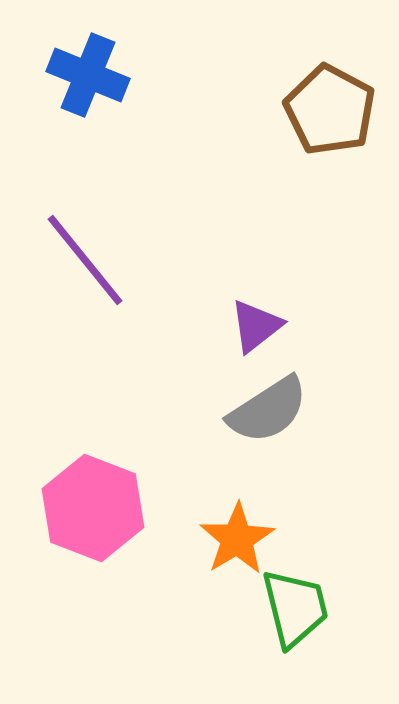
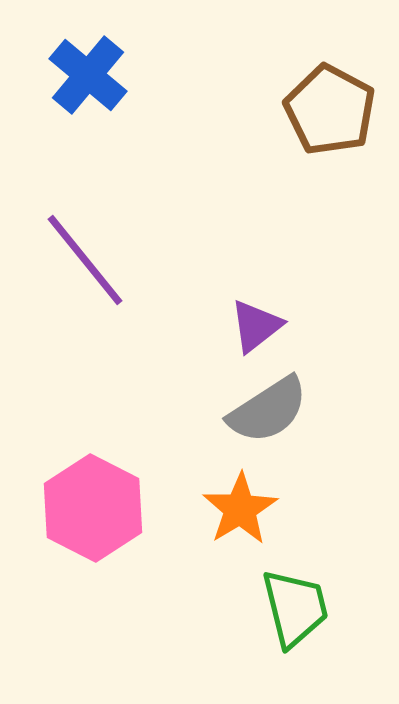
blue cross: rotated 18 degrees clockwise
pink hexagon: rotated 6 degrees clockwise
orange star: moved 3 px right, 30 px up
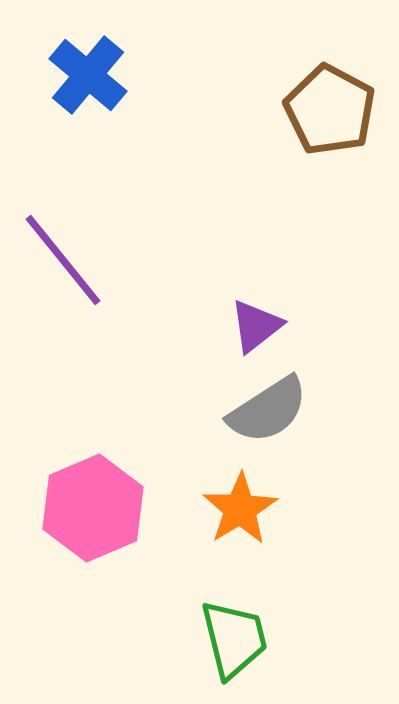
purple line: moved 22 px left
pink hexagon: rotated 10 degrees clockwise
green trapezoid: moved 61 px left, 31 px down
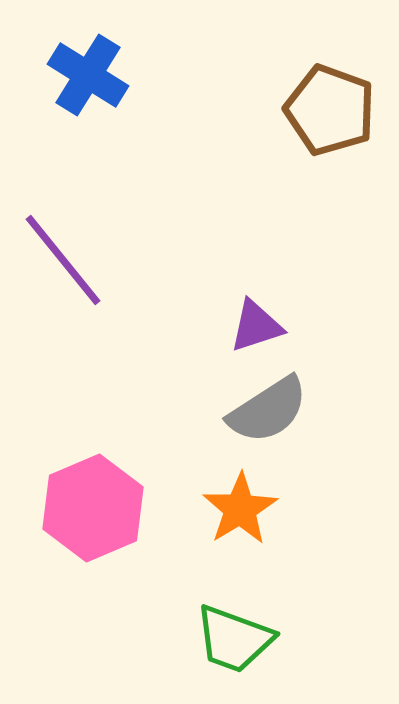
blue cross: rotated 8 degrees counterclockwise
brown pentagon: rotated 8 degrees counterclockwise
purple triangle: rotated 20 degrees clockwise
green trapezoid: rotated 124 degrees clockwise
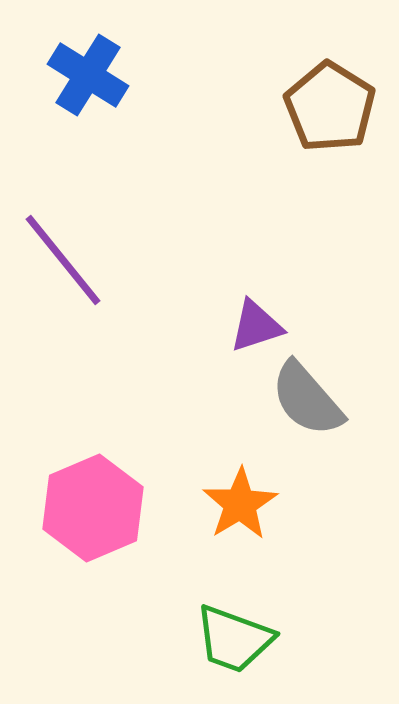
brown pentagon: moved 3 px up; rotated 12 degrees clockwise
gray semicircle: moved 39 px right, 11 px up; rotated 82 degrees clockwise
orange star: moved 5 px up
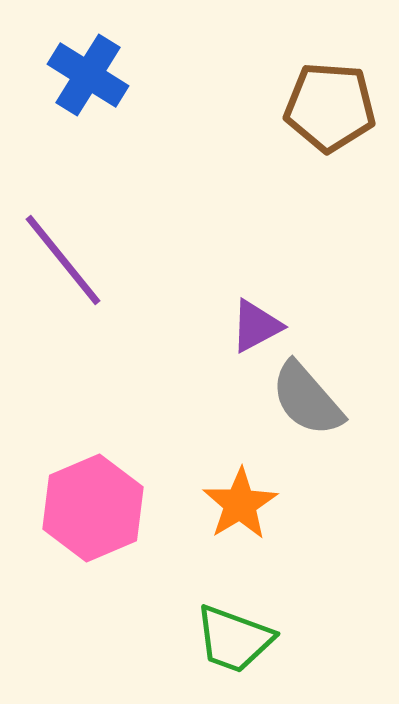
brown pentagon: rotated 28 degrees counterclockwise
purple triangle: rotated 10 degrees counterclockwise
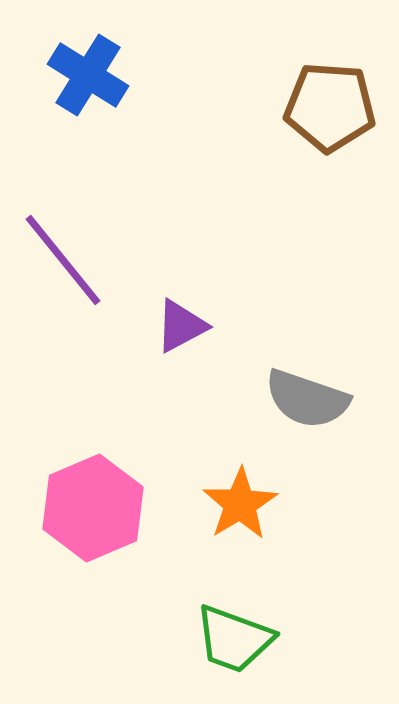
purple triangle: moved 75 px left
gray semicircle: rotated 30 degrees counterclockwise
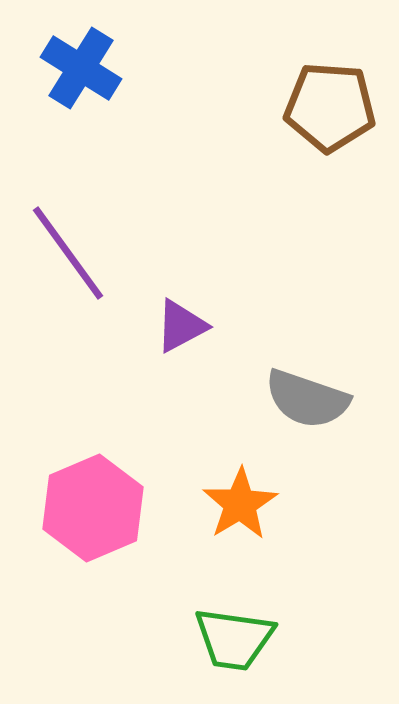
blue cross: moved 7 px left, 7 px up
purple line: moved 5 px right, 7 px up; rotated 3 degrees clockwise
green trapezoid: rotated 12 degrees counterclockwise
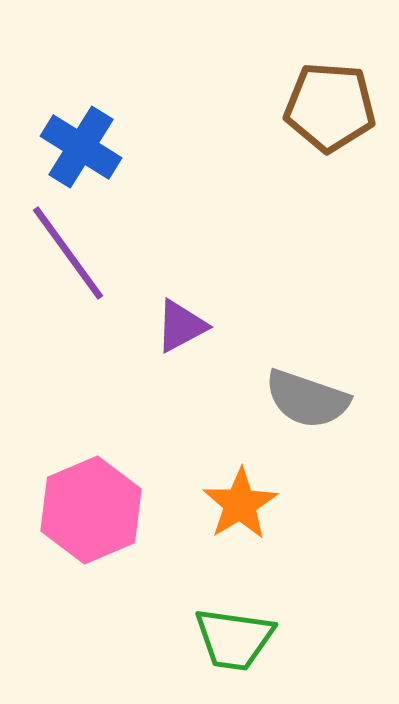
blue cross: moved 79 px down
pink hexagon: moved 2 px left, 2 px down
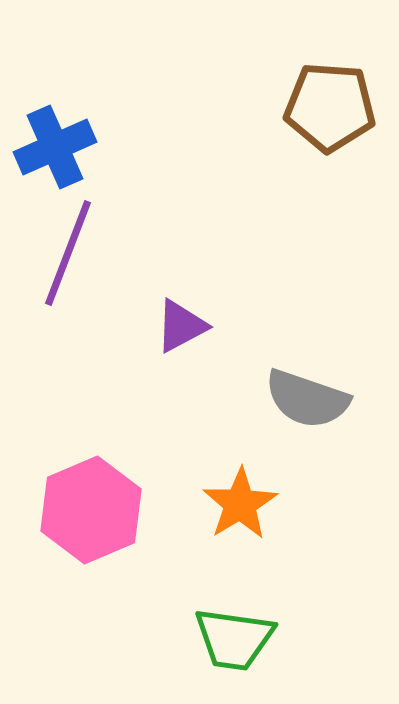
blue cross: moved 26 px left; rotated 34 degrees clockwise
purple line: rotated 57 degrees clockwise
